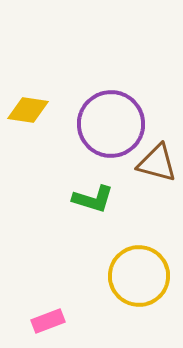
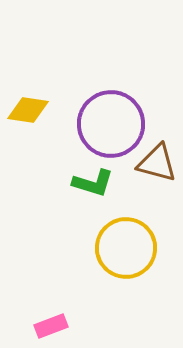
green L-shape: moved 16 px up
yellow circle: moved 13 px left, 28 px up
pink rectangle: moved 3 px right, 5 px down
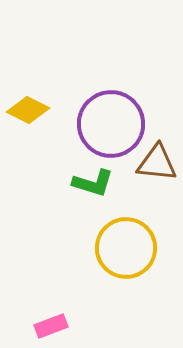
yellow diamond: rotated 18 degrees clockwise
brown triangle: rotated 9 degrees counterclockwise
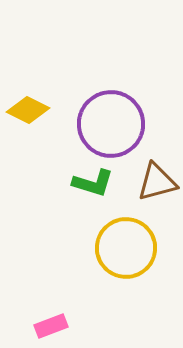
brown triangle: moved 19 px down; rotated 21 degrees counterclockwise
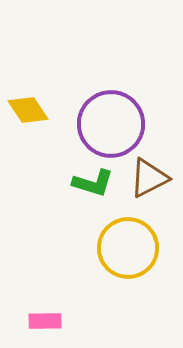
yellow diamond: rotated 30 degrees clockwise
brown triangle: moved 8 px left, 4 px up; rotated 12 degrees counterclockwise
yellow circle: moved 2 px right
pink rectangle: moved 6 px left, 5 px up; rotated 20 degrees clockwise
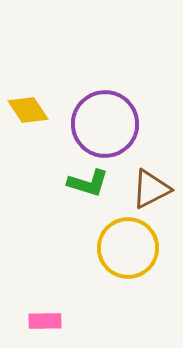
purple circle: moved 6 px left
brown triangle: moved 2 px right, 11 px down
green L-shape: moved 5 px left
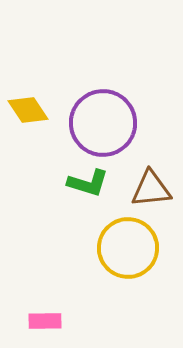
purple circle: moved 2 px left, 1 px up
brown triangle: rotated 21 degrees clockwise
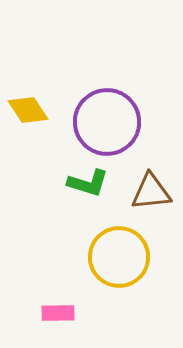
purple circle: moved 4 px right, 1 px up
brown triangle: moved 3 px down
yellow circle: moved 9 px left, 9 px down
pink rectangle: moved 13 px right, 8 px up
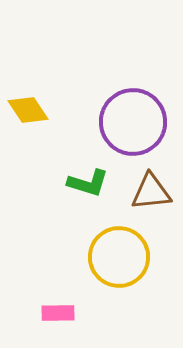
purple circle: moved 26 px right
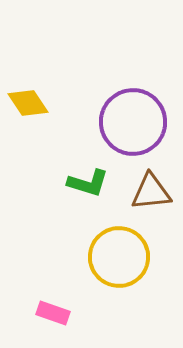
yellow diamond: moved 7 px up
pink rectangle: moved 5 px left; rotated 20 degrees clockwise
